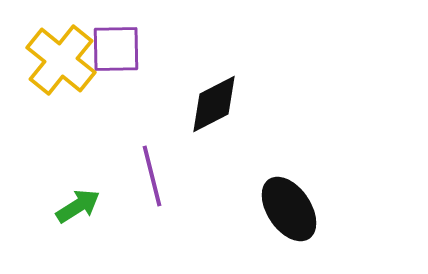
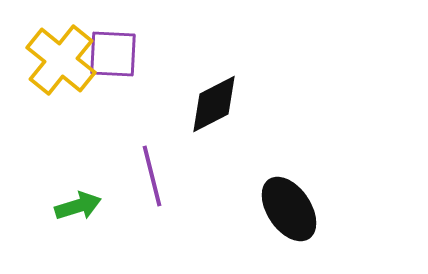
purple square: moved 3 px left, 5 px down; rotated 4 degrees clockwise
green arrow: rotated 15 degrees clockwise
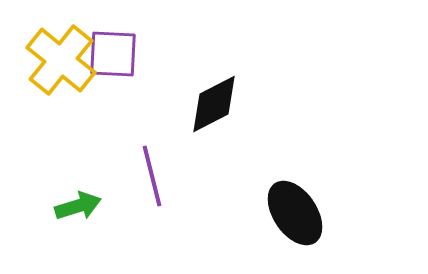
black ellipse: moved 6 px right, 4 px down
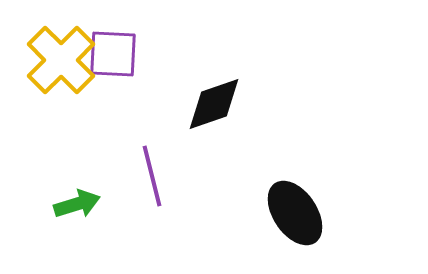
yellow cross: rotated 6 degrees clockwise
black diamond: rotated 8 degrees clockwise
green arrow: moved 1 px left, 2 px up
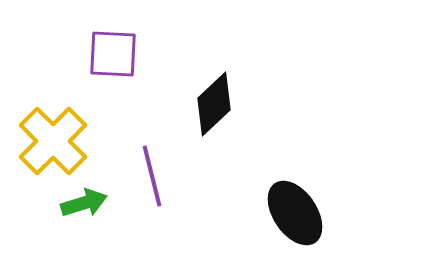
yellow cross: moved 8 px left, 81 px down
black diamond: rotated 24 degrees counterclockwise
green arrow: moved 7 px right, 1 px up
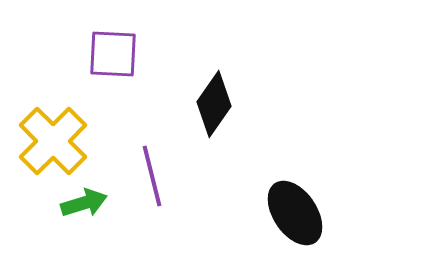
black diamond: rotated 12 degrees counterclockwise
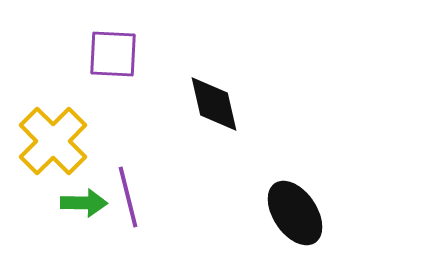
black diamond: rotated 48 degrees counterclockwise
purple line: moved 24 px left, 21 px down
green arrow: rotated 18 degrees clockwise
